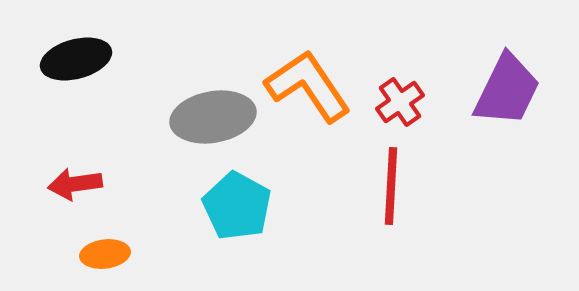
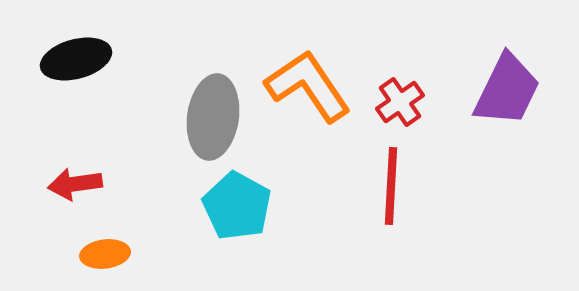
gray ellipse: rotated 72 degrees counterclockwise
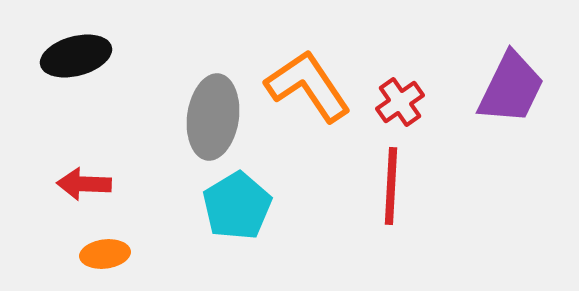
black ellipse: moved 3 px up
purple trapezoid: moved 4 px right, 2 px up
red arrow: moved 9 px right; rotated 10 degrees clockwise
cyan pentagon: rotated 12 degrees clockwise
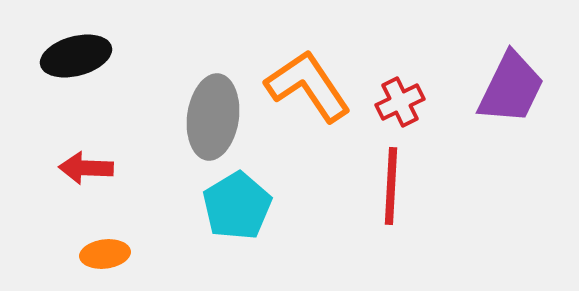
red cross: rotated 9 degrees clockwise
red arrow: moved 2 px right, 16 px up
